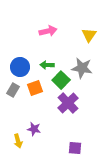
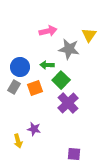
gray star: moved 13 px left, 19 px up
gray rectangle: moved 1 px right, 3 px up
purple square: moved 1 px left, 6 px down
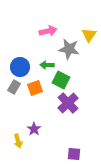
green square: rotated 18 degrees counterclockwise
purple star: rotated 24 degrees clockwise
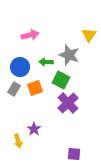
pink arrow: moved 18 px left, 4 px down
gray star: moved 6 px down; rotated 10 degrees clockwise
green arrow: moved 1 px left, 3 px up
gray rectangle: moved 2 px down
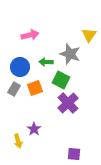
gray star: moved 1 px right, 1 px up
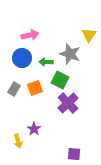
blue circle: moved 2 px right, 9 px up
green square: moved 1 px left
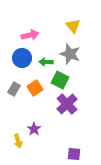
yellow triangle: moved 16 px left, 9 px up; rotated 14 degrees counterclockwise
orange square: rotated 14 degrees counterclockwise
purple cross: moved 1 px left, 1 px down
